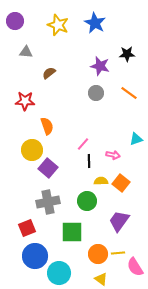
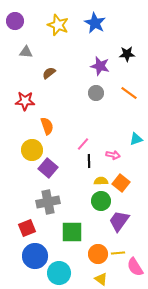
green circle: moved 14 px right
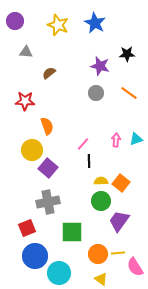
pink arrow: moved 3 px right, 15 px up; rotated 96 degrees counterclockwise
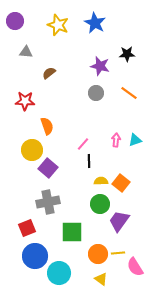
cyan triangle: moved 1 px left, 1 px down
green circle: moved 1 px left, 3 px down
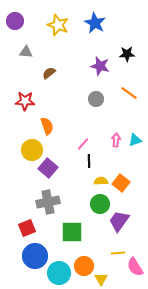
gray circle: moved 6 px down
orange circle: moved 14 px left, 12 px down
yellow triangle: rotated 24 degrees clockwise
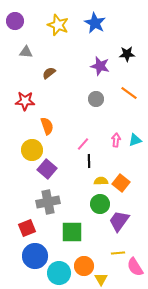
purple square: moved 1 px left, 1 px down
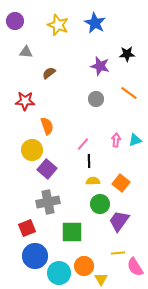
yellow semicircle: moved 8 px left
